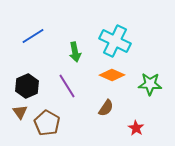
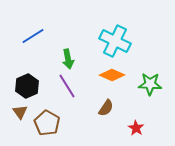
green arrow: moved 7 px left, 7 px down
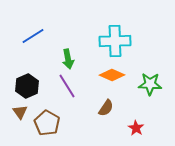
cyan cross: rotated 28 degrees counterclockwise
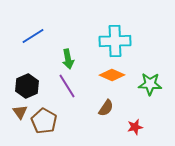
brown pentagon: moved 3 px left, 2 px up
red star: moved 1 px left, 1 px up; rotated 28 degrees clockwise
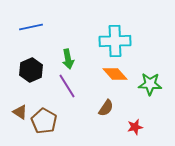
blue line: moved 2 px left, 9 px up; rotated 20 degrees clockwise
orange diamond: moved 3 px right, 1 px up; rotated 25 degrees clockwise
black hexagon: moved 4 px right, 16 px up
brown triangle: rotated 21 degrees counterclockwise
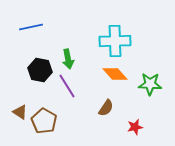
black hexagon: moved 9 px right; rotated 25 degrees counterclockwise
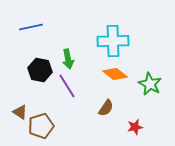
cyan cross: moved 2 px left
orange diamond: rotated 10 degrees counterclockwise
green star: rotated 25 degrees clockwise
brown pentagon: moved 3 px left, 5 px down; rotated 25 degrees clockwise
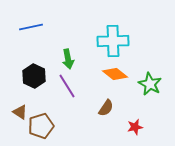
black hexagon: moved 6 px left, 6 px down; rotated 15 degrees clockwise
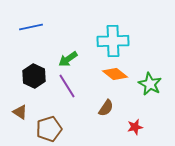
green arrow: rotated 66 degrees clockwise
brown pentagon: moved 8 px right, 3 px down
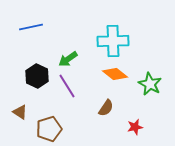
black hexagon: moved 3 px right
